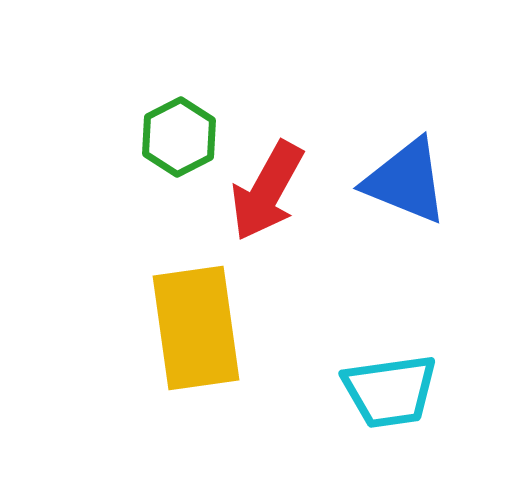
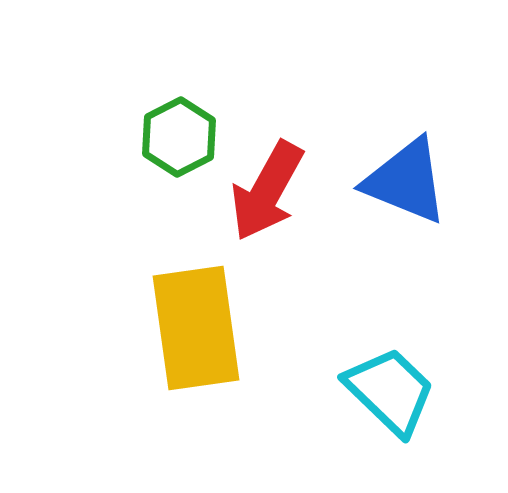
cyan trapezoid: rotated 128 degrees counterclockwise
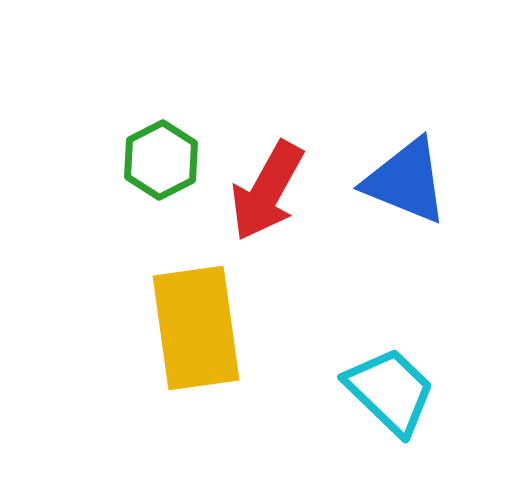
green hexagon: moved 18 px left, 23 px down
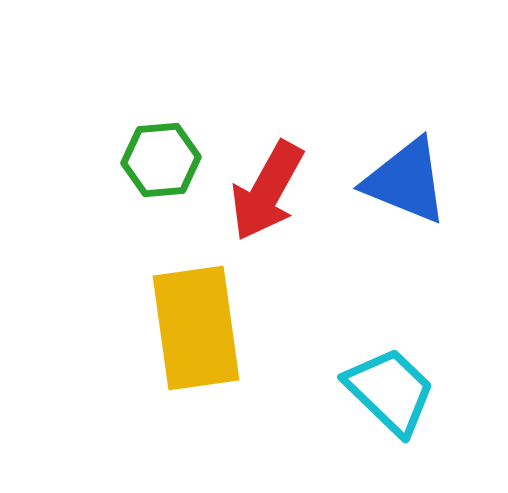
green hexagon: rotated 22 degrees clockwise
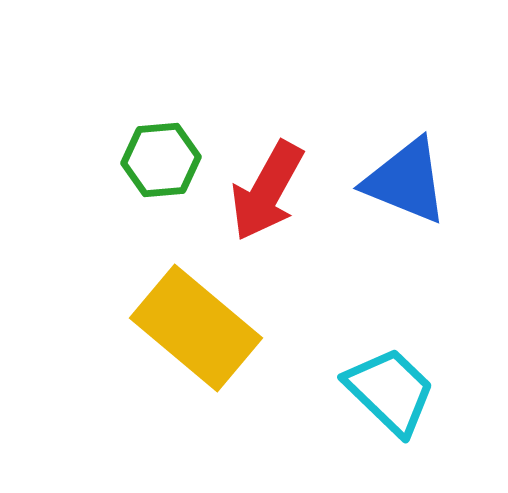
yellow rectangle: rotated 42 degrees counterclockwise
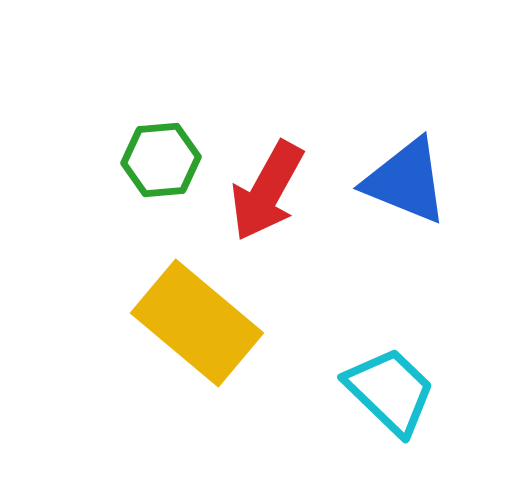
yellow rectangle: moved 1 px right, 5 px up
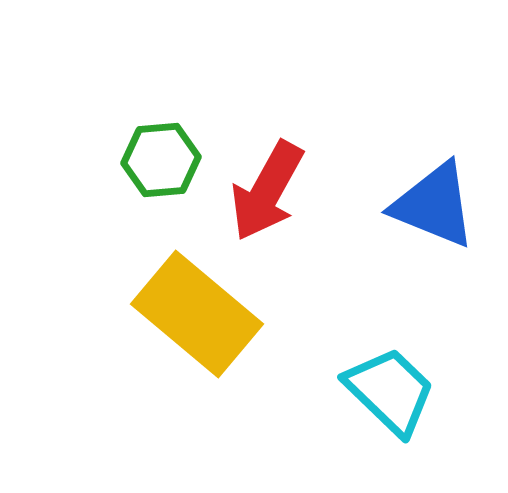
blue triangle: moved 28 px right, 24 px down
yellow rectangle: moved 9 px up
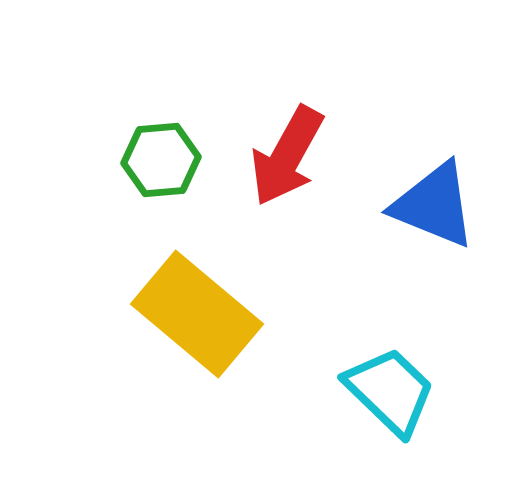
red arrow: moved 20 px right, 35 px up
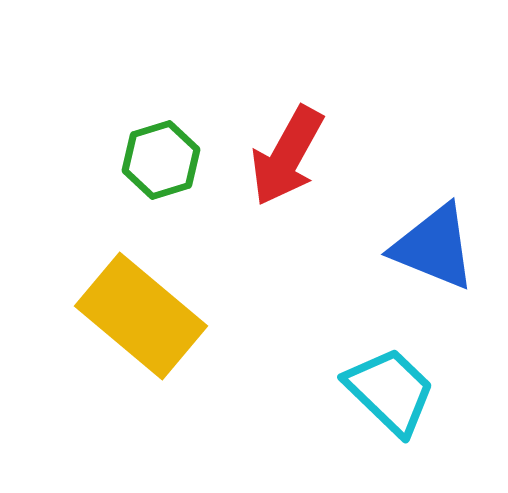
green hexagon: rotated 12 degrees counterclockwise
blue triangle: moved 42 px down
yellow rectangle: moved 56 px left, 2 px down
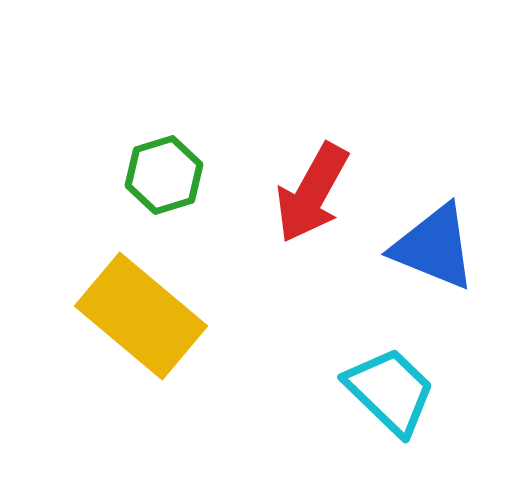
red arrow: moved 25 px right, 37 px down
green hexagon: moved 3 px right, 15 px down
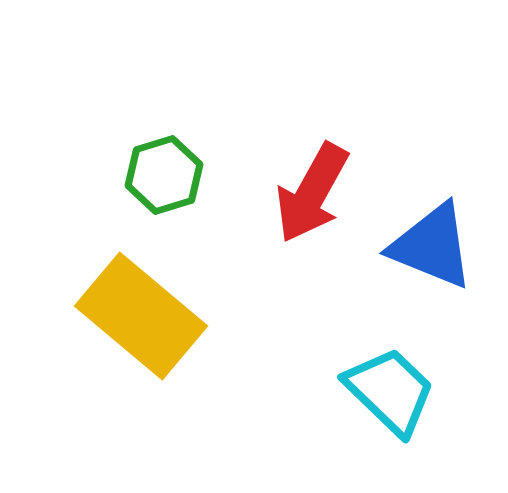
blue triangle: moved 2 px left, 1 px up
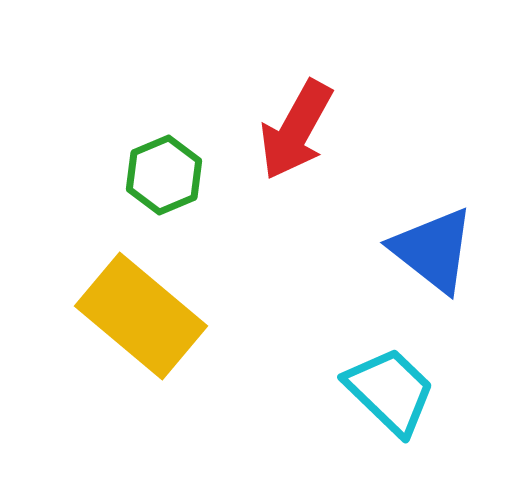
green hexagon: rotated 6 degrees counterclockwise
red arrow: moved 16 px left, 63 px up
blue triangle: moved 1 px right, 4 px down; rotated 16 degrees clockwise
